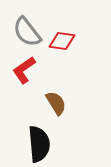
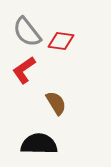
red diamond: moved 1 px left
black semicircle: rotated 84 degrees counterclockwise
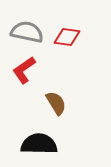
gray semicircle: rotated 140 degrees clockwise
red diamond: moved 6 px right, 4 px up
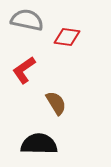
gray semicircle: moved 12 px up
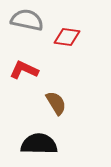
red L-shape: rotated 60 degrees clockwise
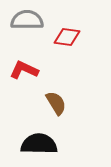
gray semicircle: rotated 12 degrees counterclockwise
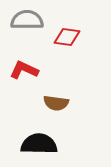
brown semicircle: rotated 130 degrees clockwise
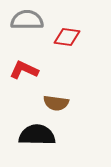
black semicircle: moved 2 px left, 9 px up
